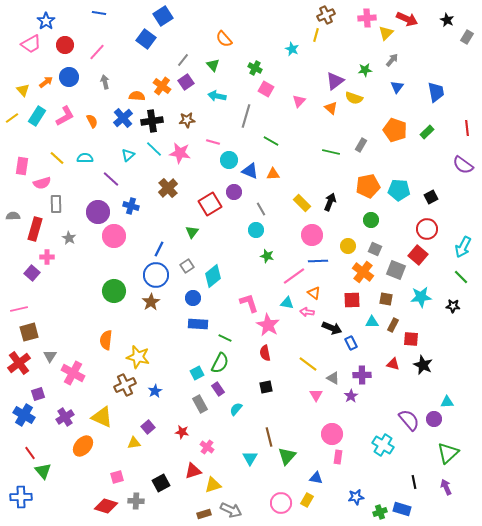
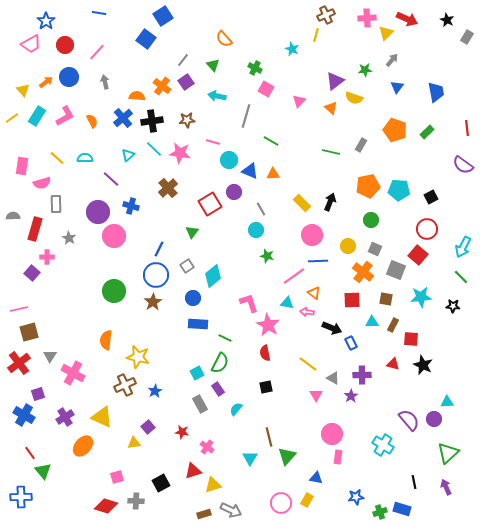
brown star at (151, 302): moved 2 px right
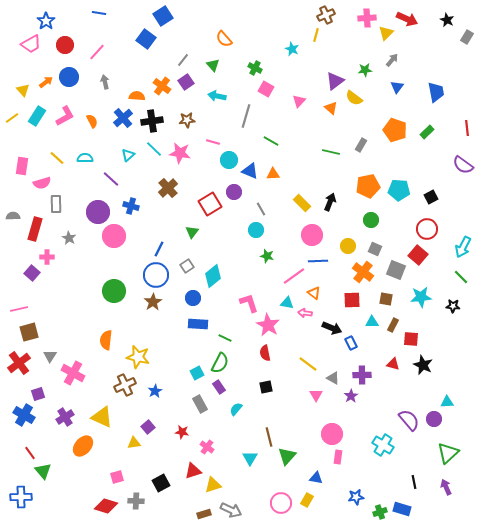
yellow semicircle at (354, 98): rotated 18 degrees clockwise
pink arrow at (307, 312): moved 2 px left, 1 px down
purple rectangle at (218, 389): moved 1 px right, 2 px up
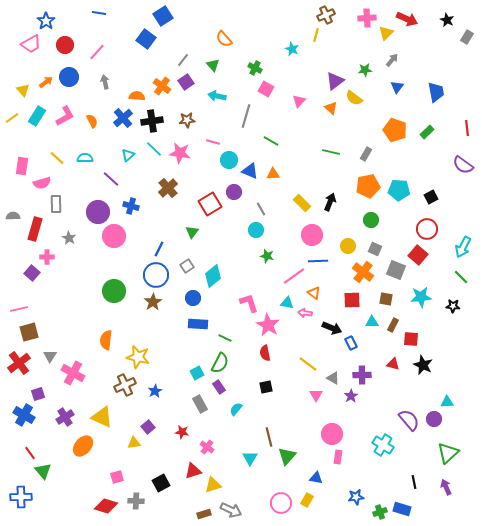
gray rectangle at (361, 145): moved 5 px right, 9 px down
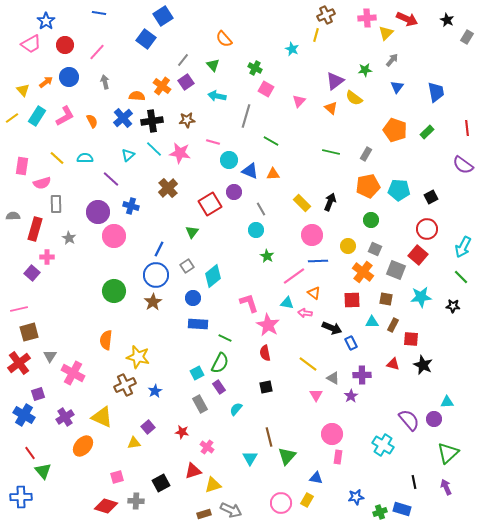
green star at (267, 256): rotated 16 degrees clockwise
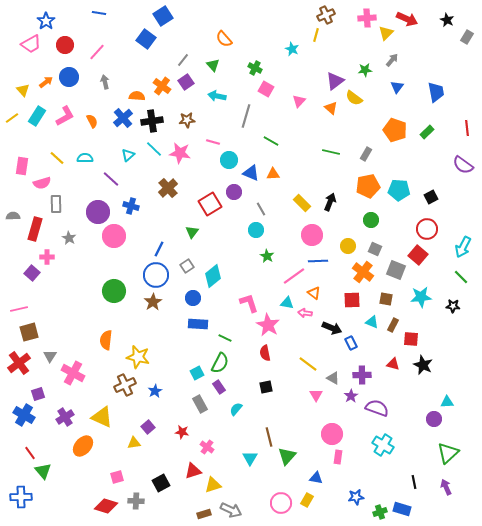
blue triangle at (250, 171): moved 1 px right, 2 px down
cyan triangle at (372, 322): rotated 24 degrees clockwise
purple semicircle at (409, 420): moved 32 px left, 12 px up; rotated 30 degrees counterclockwise
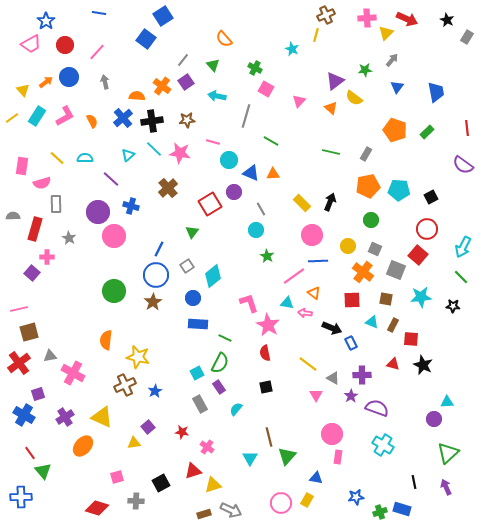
gray triangle at (50, 356): rotated 48 degrees clockwise
red diamond at (106, 506): moved 9 px left, 2 px down
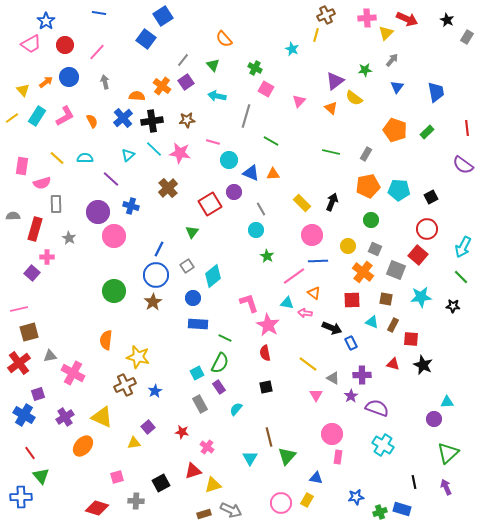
black arrow at (330, 202): moved 2 px right
green triangle at (43, 471): moved 2 px left, 5 px down
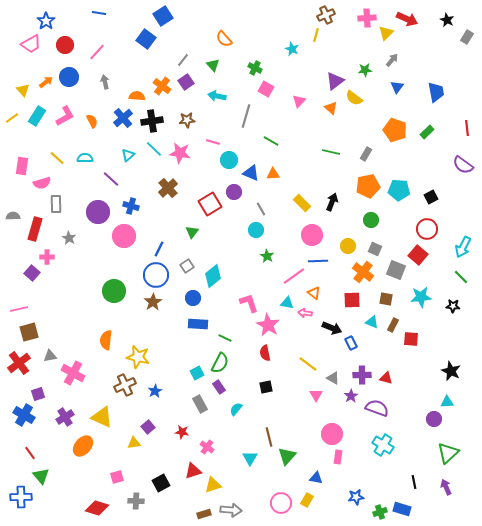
pink circle at (114, 236): moved 10 px right
red triangle at (393, 364): moved 7 px left, 14 px down
black star at (423, 365): moved 28 px right, 6 px down
gray arrow at (231, 510): rotated 20 degrees counterclockwise
